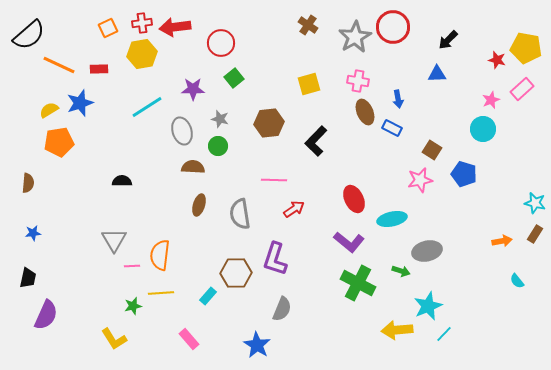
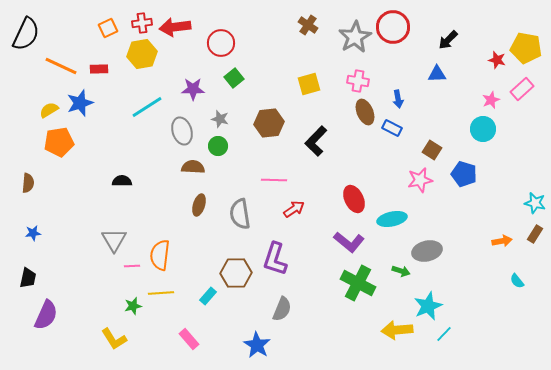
black semicircle at (29, 35): moved 3 px left, 1 px up; rotated 24 degrees counterclockwise
orange line at (59, 65): moved 2 px right, 1 px down
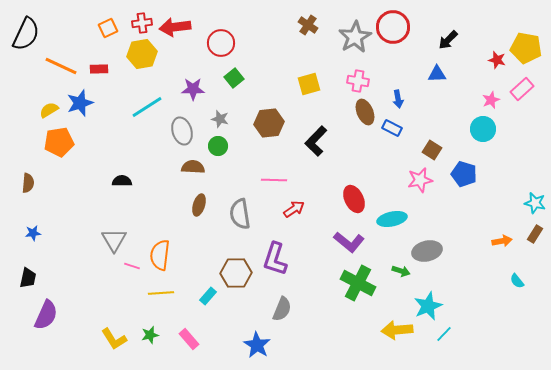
pink line at (132, 266): rotated 21 degrees clockwise
green star at (133, 306): moved 17 px right, 29 px down
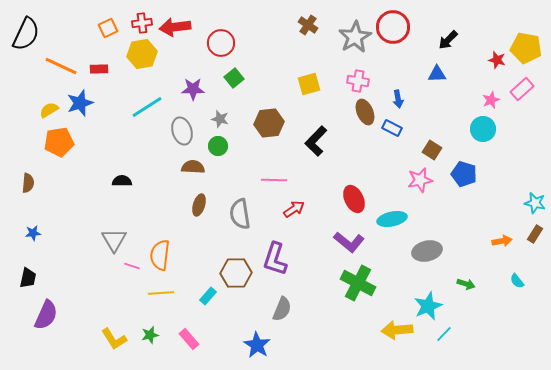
green arrow at (401, 271): moved 65 px right, 13 px down
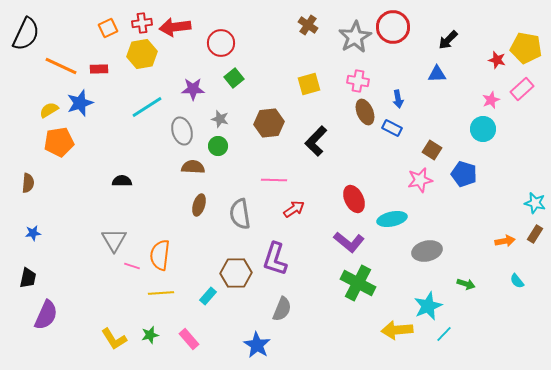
orange arrow at (502, 241): moved 3 px right
